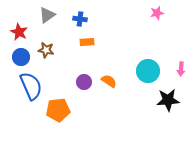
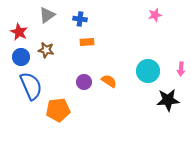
pink star: moved 2 px left, 2 px down
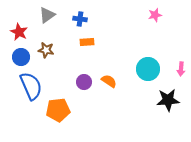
cyan circle: moved 2 px up
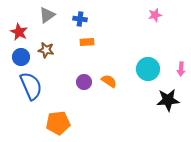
orange pentagon: moved 13 px down
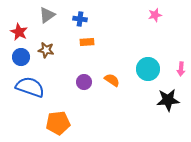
orange semicircle: moved 3 px right, 1 px up
blue semicircle: moved 1 px left, 1 px down; rotated 48 degrees counterclockwise
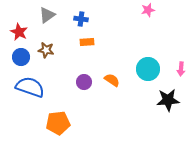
pink star: moved 7 px left, 5 px up
blue cross: moved 1 px right
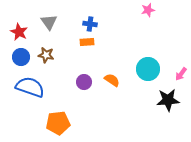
gray triangle: moved 2 px right, 7 px down; rotated 30 degrees counterclockwise
blue cross: moved 9 px right, 5 px down
brown star: moved 5 px down
pink arrow: moved 5 px down; rotated 32 degrees clockwise
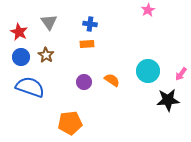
pink star: rotated 16 degrees counterclockwise
orange rectangle: moved 2 px down
brown star: rotated 21 degrees clockwise
cyan circle: moved 2 px down
orange pentagon: moved 12 px right
